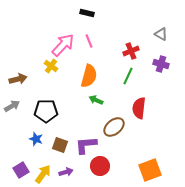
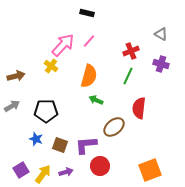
pink line: rotated 64 degrees clockwise
brown arrow: moved 2 px left, 3 px up
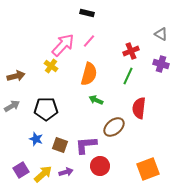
orange semicircle: moved 2 px up
black pentagon: moved 2 px up
orange square: moved 2 px left, 1 px up
yellow arrow: rotated 12 degrees clockwise
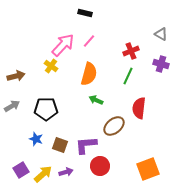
black rectangle: moved 2 px left
brown ellipse: moved 1 px up
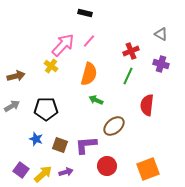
red semicircle: moved 8 px right, 3 px up
red circle: moved 7 px right
purple square: rotated 21 degrees counterclockwise
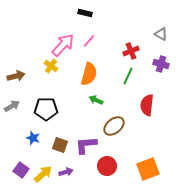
blue star: moved 3 px left, 1 px up
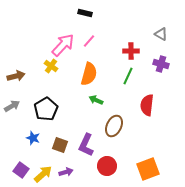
red cross: rotated 21 degrees clockwise
black pentagon: rotated 30 degrees counterclockwise
brown ellipse: rotated 25 degrees counterclockwise
purple L-shape: rotated 60 degrees counterclockwise
